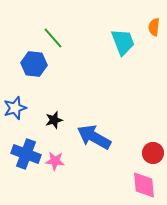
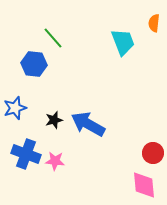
orange semicircle: moved 4 px up
blue arrow: moved 6 px left, 13 px up
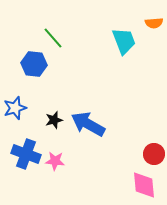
orange semicircle: rotated 102 degrees counterclockwise
cyan trapezoid: moved 1 px right, 1 px up
red circle: moved 1 px right, 1 px down
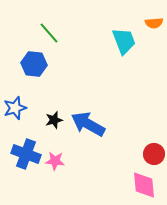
green line: moved 4 px left, 5 px up
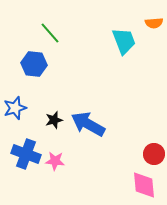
green line: moved 1 px right
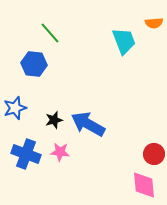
pink star: moved 5 px right, 9 px up
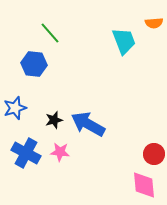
blue cross: moved 1 px up; rotated 8 degrees clockwise
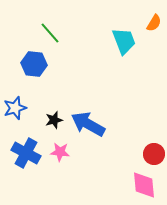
orange semicircle: rotated 54 degrees counterclockwise
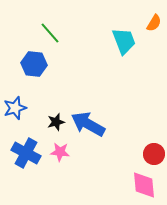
black star: moved 2 px right, 2 px down
